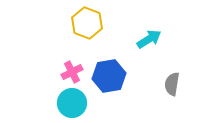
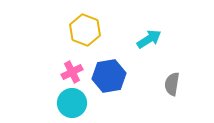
yellow hexagon: moved 2 px left, 7 px down
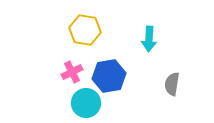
yellow hexagon: rotated 12 degrees counterclockwise
cyan arrow: rotated 125 degrees clockwise
cyan circle: moved 14 px right
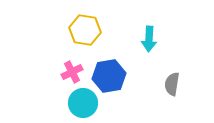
cyan circle: moved 3 px left
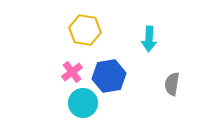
pink cross: rotated 10 degrees counterclockwise
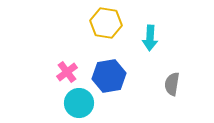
yellow hexagon: moved 21 px right, 7 px up
cyan arrow: moved 1 px right, 1 px up
pink cross: moved 5 px left
cyan circle: moved 4 px left
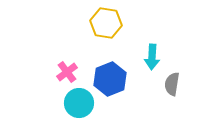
cyan arrow: moved 2 px right, 19 px down
blue hexagon: moved 1 px right, 3 px down; rotated 12 degrees counterclockwise
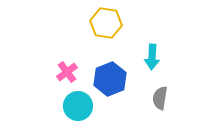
gray semicircle: moved 12 px left, 14 px down
cyan circle: moved 1 px left, 3 px down
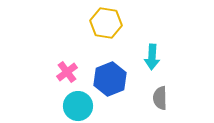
gray semicircle: rotated 10 degrees counterclockwise
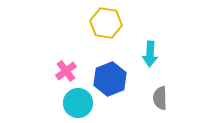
cyan arrow: moved 2 px left, 3 px up
pink cross: moved 1 px left, 1 px up
cyan circle: moved 3 px up
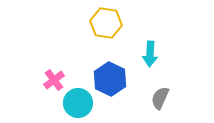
pink cross: moved 12 px left, 9 px down
blue hexagon: rotated 12 degrees counterclockwise
gray semicircle: rotated 25 degrees clockwise
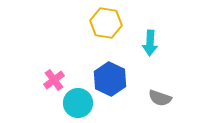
cyan arrow: moved 11 px up
gray semicircle: rotated 95 degrees counterclockwise
